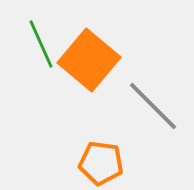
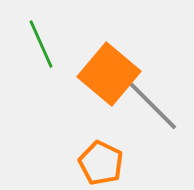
orange square: moved 20 px right, 14 px down
orange pentagon: rotated 18 degrees clockwise
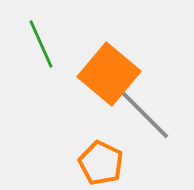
gray line: moved 8 px left, 9 px down
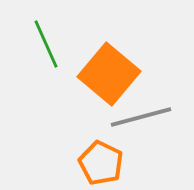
green line: moved 5 px right
gray line: moved 4 px left, 2 px down; rotated 60 degrees counterclockwise
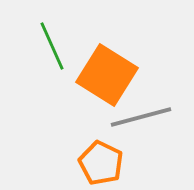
green line: moved 6 px right, 2 px down
orange square: moved 2 px left, 1 px down; rotated 8 degrees counterclockwise
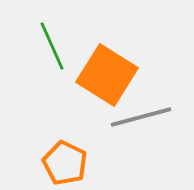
orange pentagon: moved 36 px left
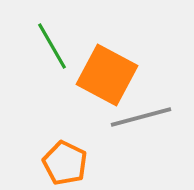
green line: rotated 6 degrees counterclockwise
orange square: rotated 4 degrees counterclockwise
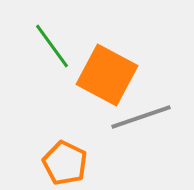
green line: rotated 6 degrees counterclockwise
gray line: rotated 4 degrees counterclockwise
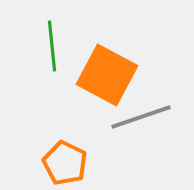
green line: rotated 30 degrees clockwise
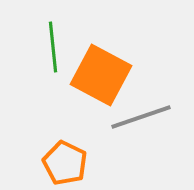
green line: moved 1 px right, 1 px down
orange square: moved 6 px left
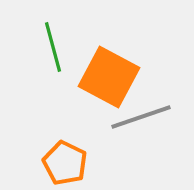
green line: rotated 9 degrees counterclockwise
orange square: moved 8 px right, 2 px down
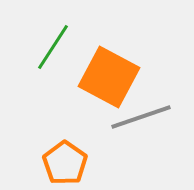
green line: rotated 48 degrees clockwise
orange pentagon: rotated 9 degrees clockwise
